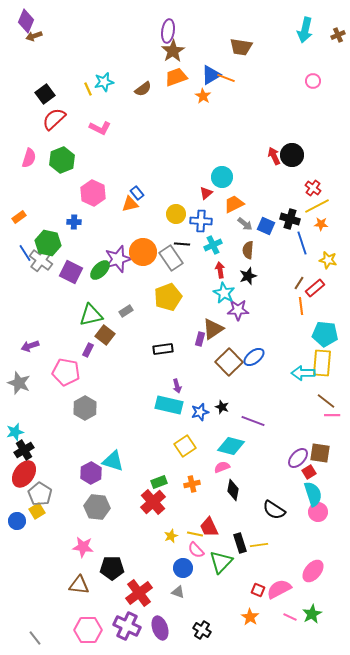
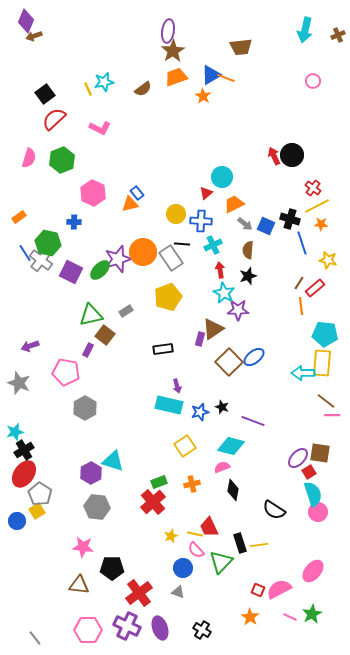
brown trapezoid at (241, 47): rotated 15 degrees counterclockwise
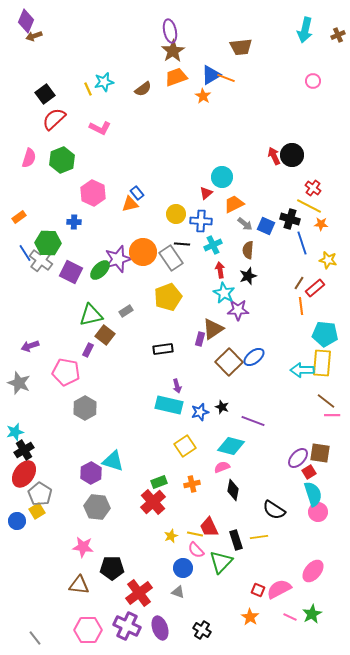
purple ellipse at (168, 31): moved 2 px right; rotated 20 degrees counterclockwise
yellow line at (317, 206): moved 8 px left; rotated 55 degrees clockwise
green hexagon at (48, 243): rotated 10 degrees counterclockwise
cyan arrow at (303, 373): moved 1 px left, 3 px up
black rectangle at (240, 543): moved 4 px left, 3 px up
yellow line at (259, 545): moved 8 px up
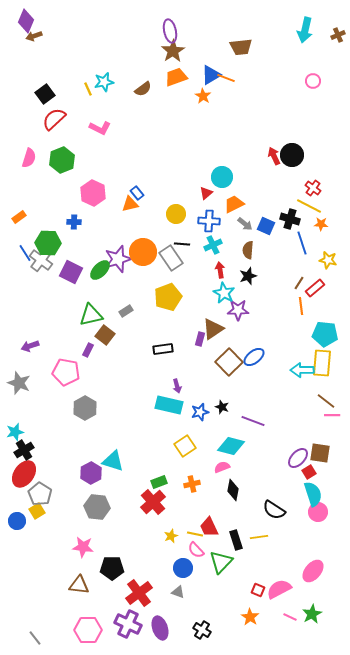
blue cross at (201, 221): moved 8 px right
purple cross at (127, 626): moved 1 px right, 2 px up
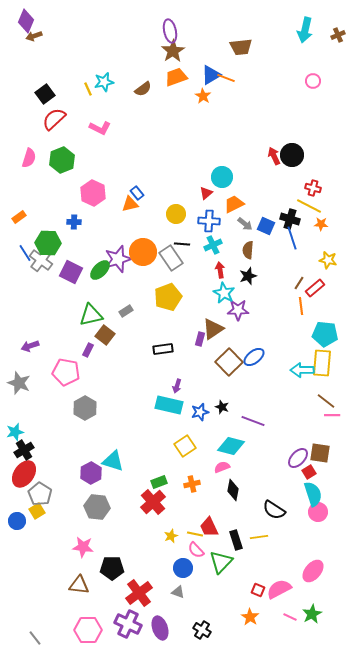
red cross at (313, 188): rotated 21 degrees counterclockwise
blue line at (302, 243): moved 10 px left, 5 px up
purple arrow at (177, 386): rotated 32 degrees clockwise
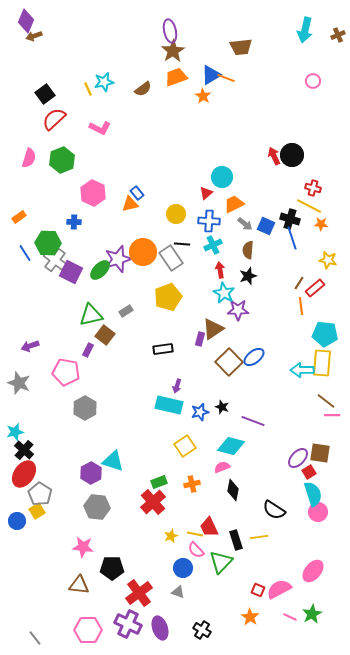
gray cross at (41, 260): moved 14 px right
black cross at (24, 450): rotated 18 degrees counterclockwise
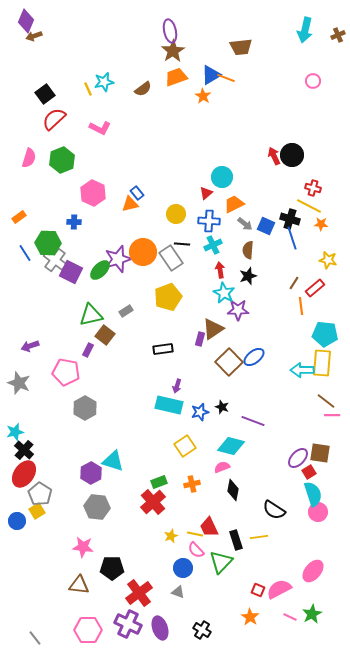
brown line at (299, 283): moved 5 px left
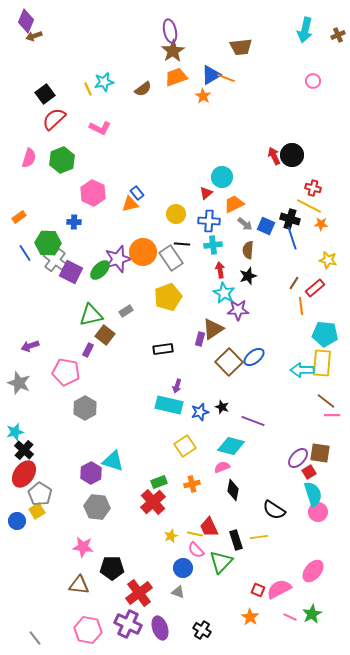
cyan cross at (213, 245): rotated 18 degrees clockwise
pink hexagon at (88, 630): rotated 12 degrees clockwise
